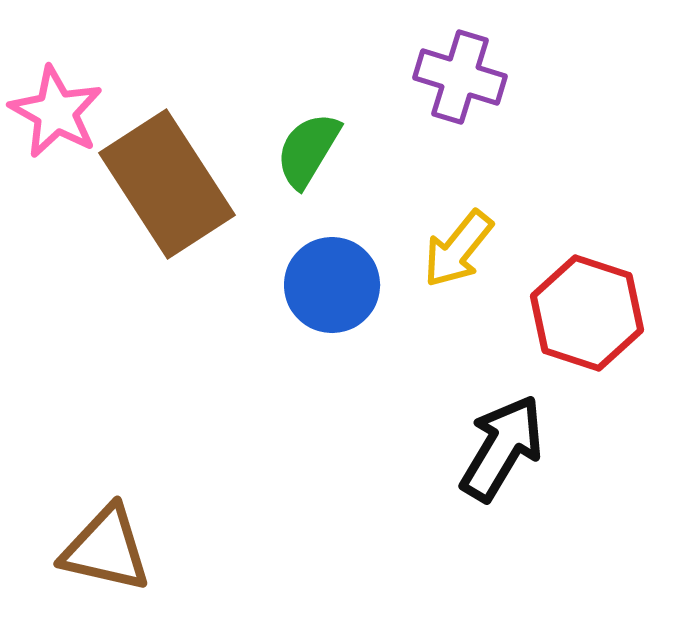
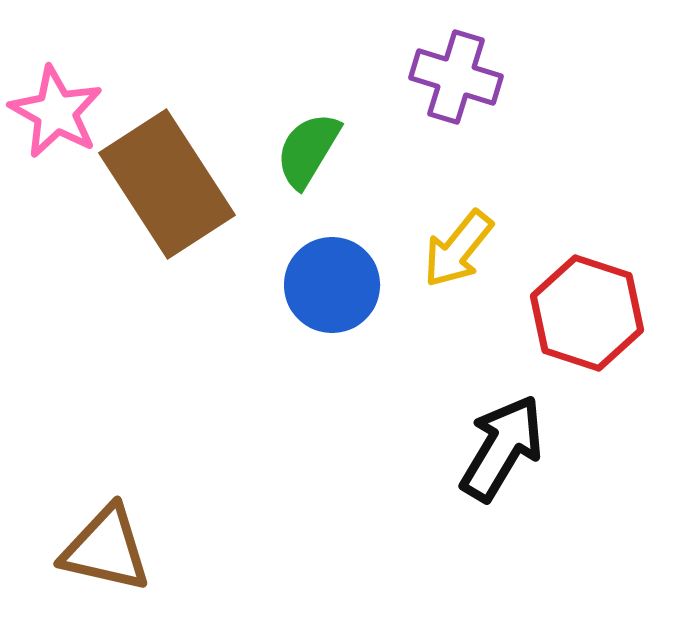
purple cross: moved 4 px left
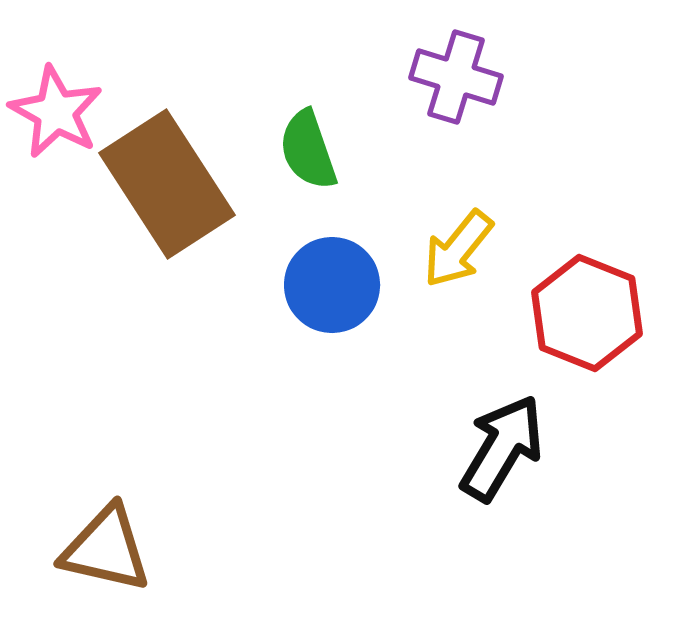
green semicircle: rotated 50 degrees counterclockwise
red hexagon: rotated 4 degrees clockwise
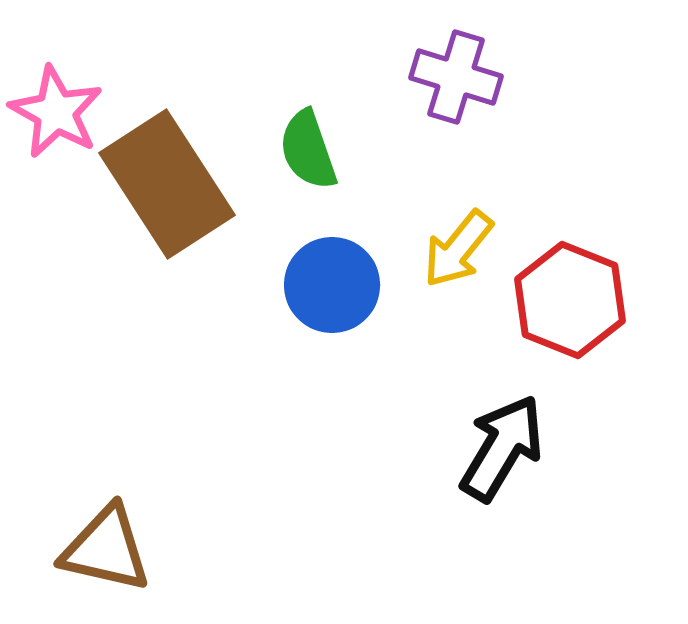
red hexagon: moved 17 px left, 13 px up
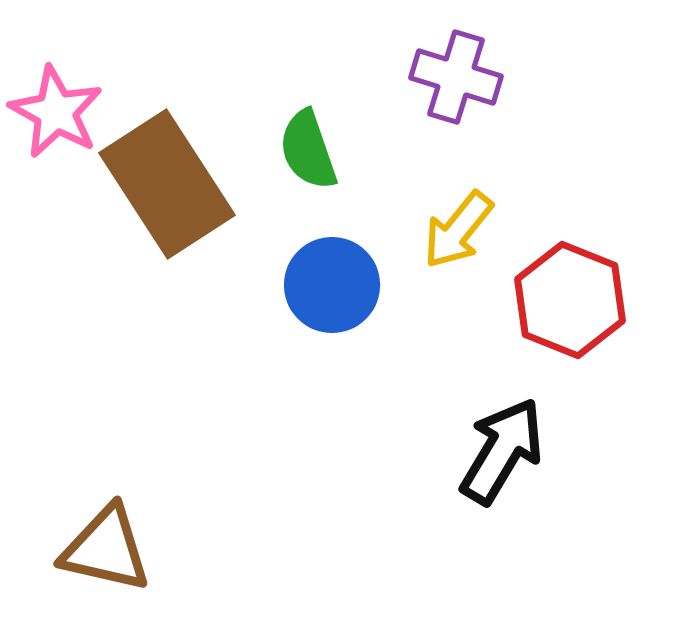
yellow arrow: moved 19 px up
black arrow: moved 3 px down
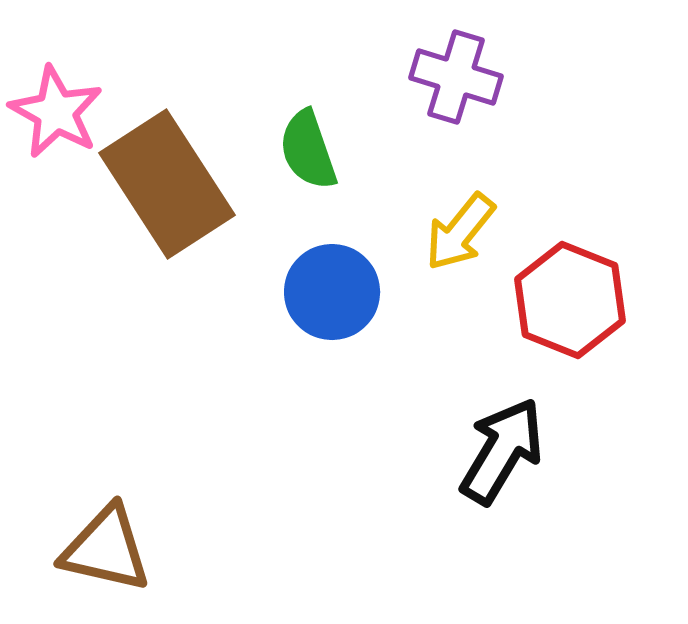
yellow arrow: moved 2 px right, 2 px down
blue circle: moved 7 px down
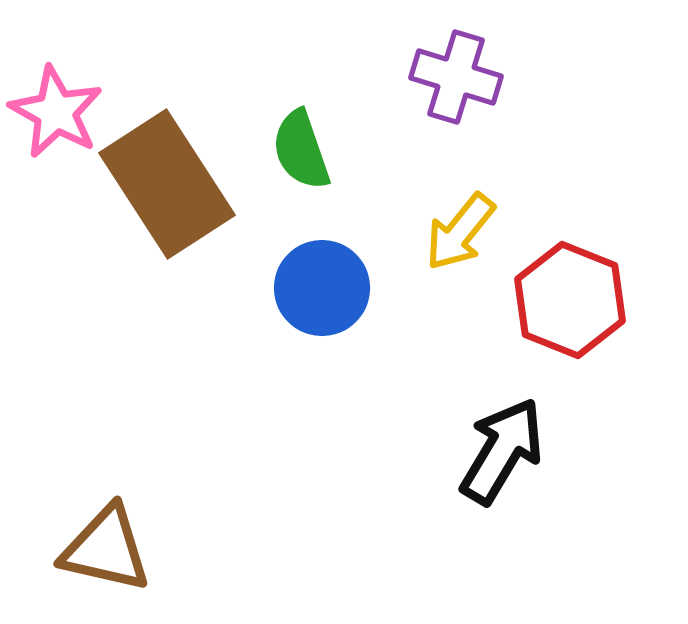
green semicircle: moved 7 px left
blue circle: moved 10 px left, 4 px up
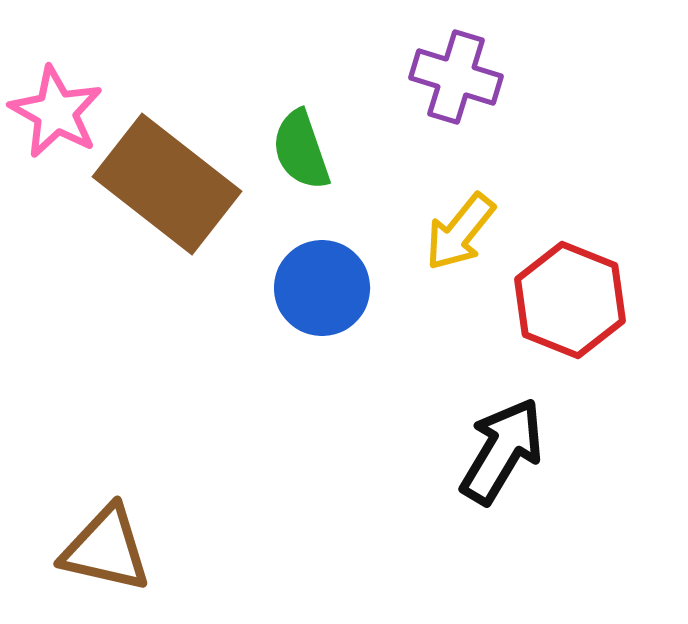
brown rectangle: rotated 19 degrees counterclockwise
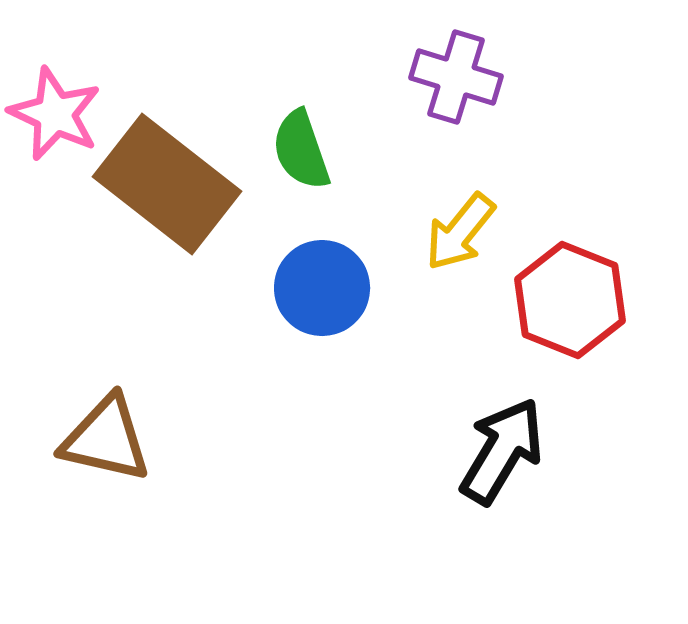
pink star: moved 1 px left, 2 px down; rotated 4 degrees counterclockwise
brown triangle: moved 110 px up
